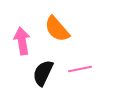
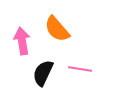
pink line: rotated 20 degrees clockwise
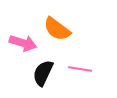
orange semicircle: rotated 12 degrees counterclockwise
pink arrow: moved 1 px right, 2 px down; rotated 116 degrees clockwise
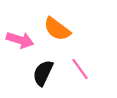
pink arrow: moved 3 px left, 3 px up
pink line: rotated 45 degrees clockwise
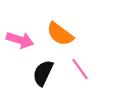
orange semicircle: moved 3 px right, 5 px down
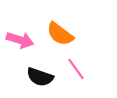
pink line: moved 4 px left
black semicircle: moved 3 px left, 4 px down; rotated 96 degrees counterclockwise
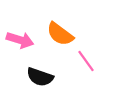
pink line: moved 10 px right, 8 px up
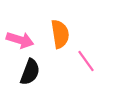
orange semicircle: rotated 136 degrees counterclockwise
black semicircle: moved 10 px left, 5 px up; rotated 88 degrees counterclockwise
